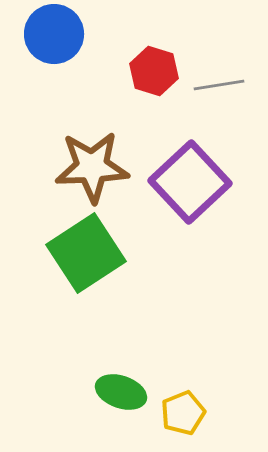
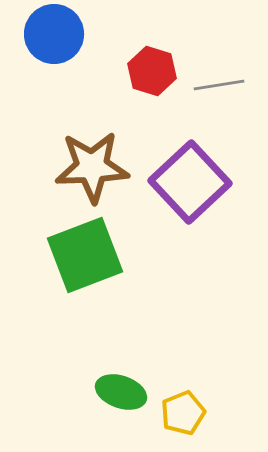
red hexagon: moved 2 px left
green square: moved 1 px left, 2 px down; rotated 12 degrees clockwise
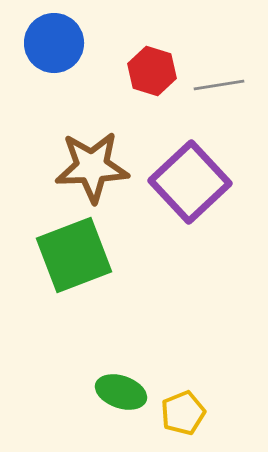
blue circle: moved 9 px down
green square: moved 11 px left
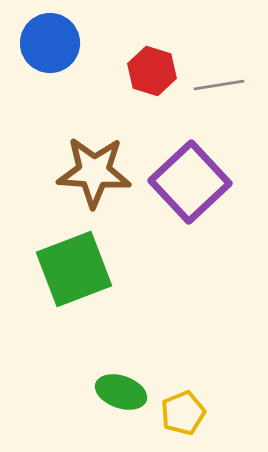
blue circle: moved 4 px left
brown star: moved 2 px right, 5 px down; rotated 6 degrees clockwise
green square: moved 14 px down
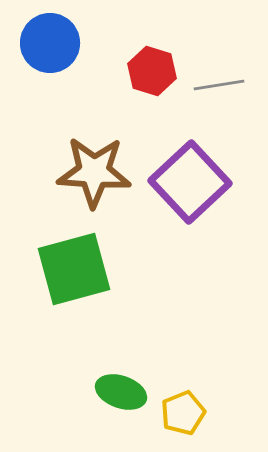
green square: rotated 6 degrees clockwise
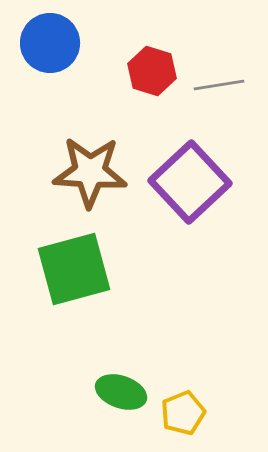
brown star: moved 4 px left
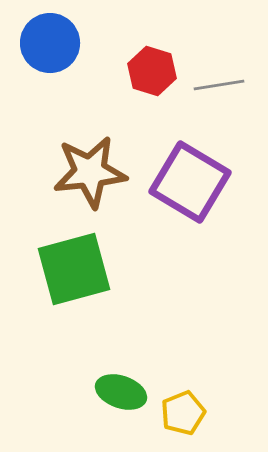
brown star: rotated 10 degrees counterclockwise
purple square: rotated 16 degrees counterclockwise
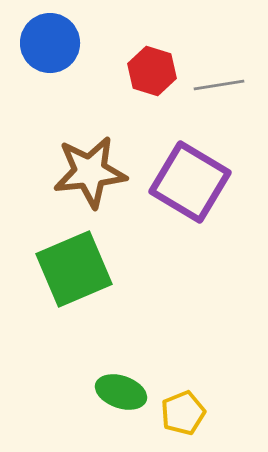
green square: rotated 8 degrees counterclockwise
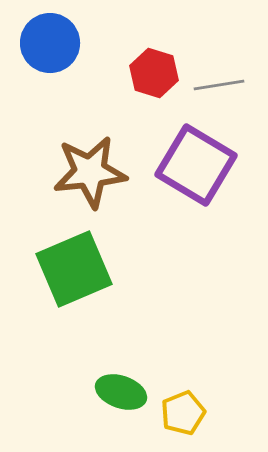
red hexagon: moved 2 px right, 2 px down
purple square: moved 6 px right, 17 px up
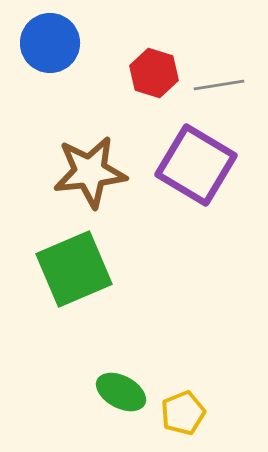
green ellipse: rotated 9 degrees clockwise
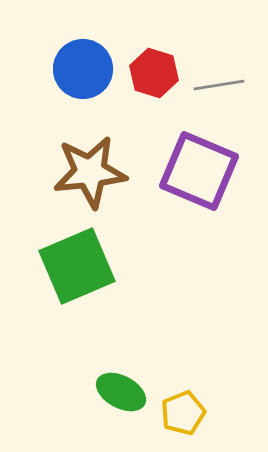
blue circle: moved 33 px right, 26 px down
purple square: moved 3 px right, 6 px down; rotated 8 degrees counterclockwise
green square: moved 3 px right, 3 px up
